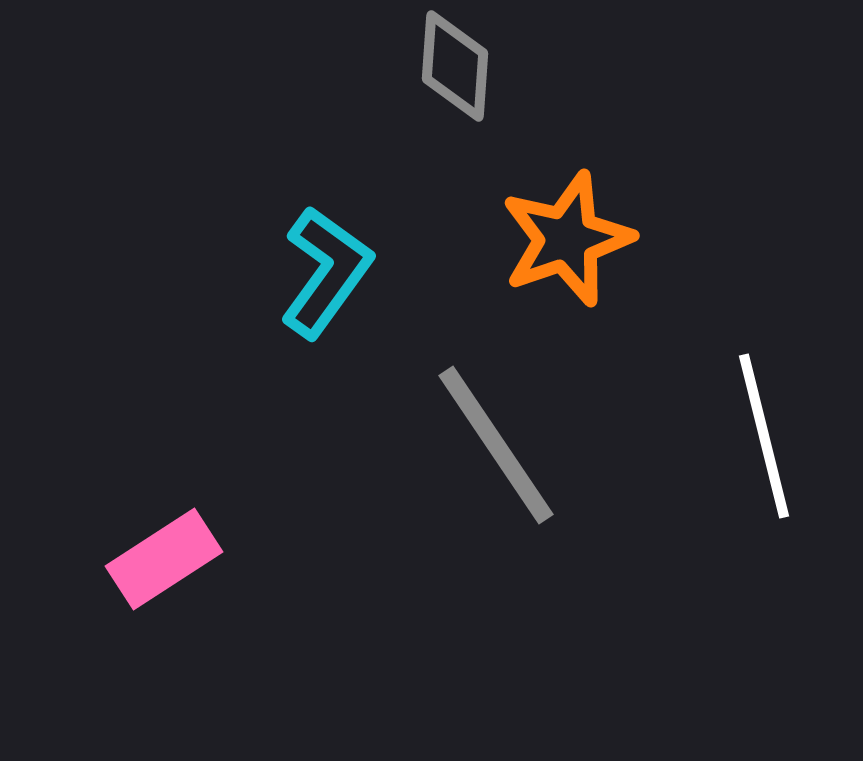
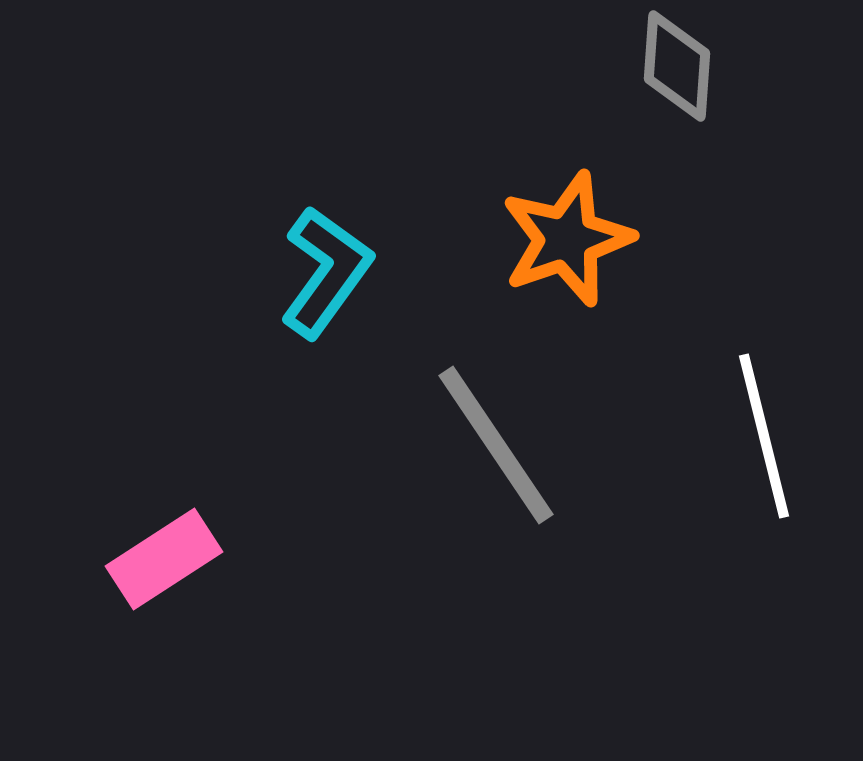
gray diamond: moved 222 px right
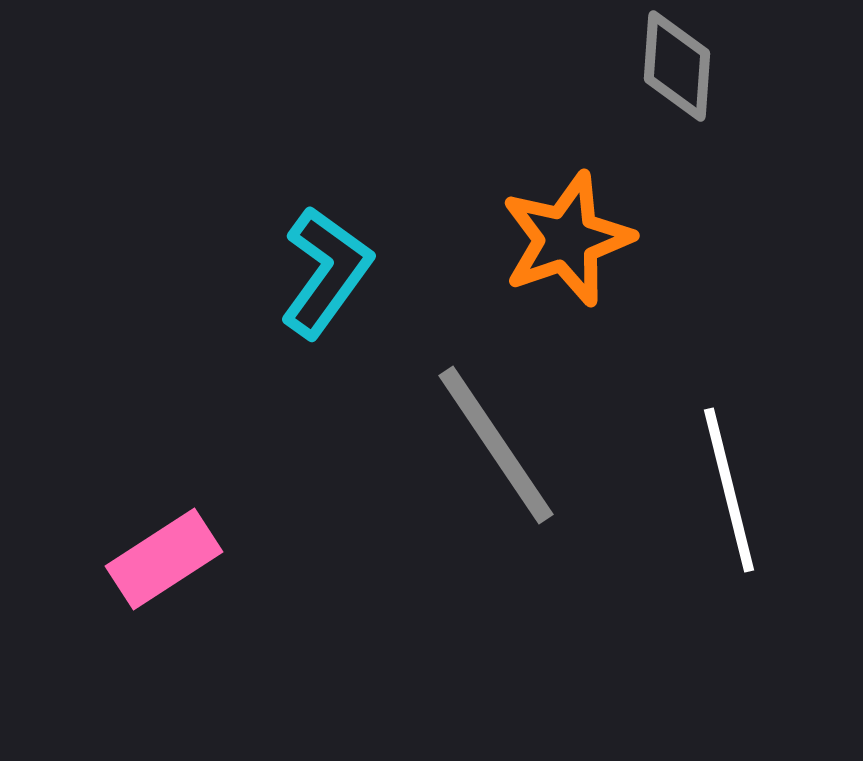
white line: moved 35 px left, 54 px down
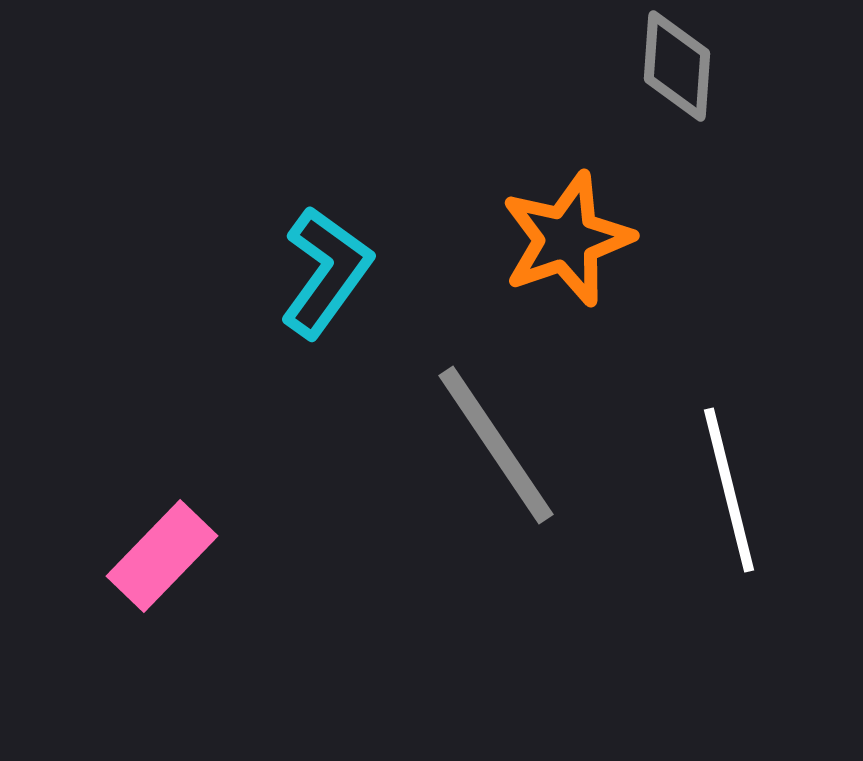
pink rectangle: moved 2 px left, 3 px up; rotated 13 degrees counterclockwise
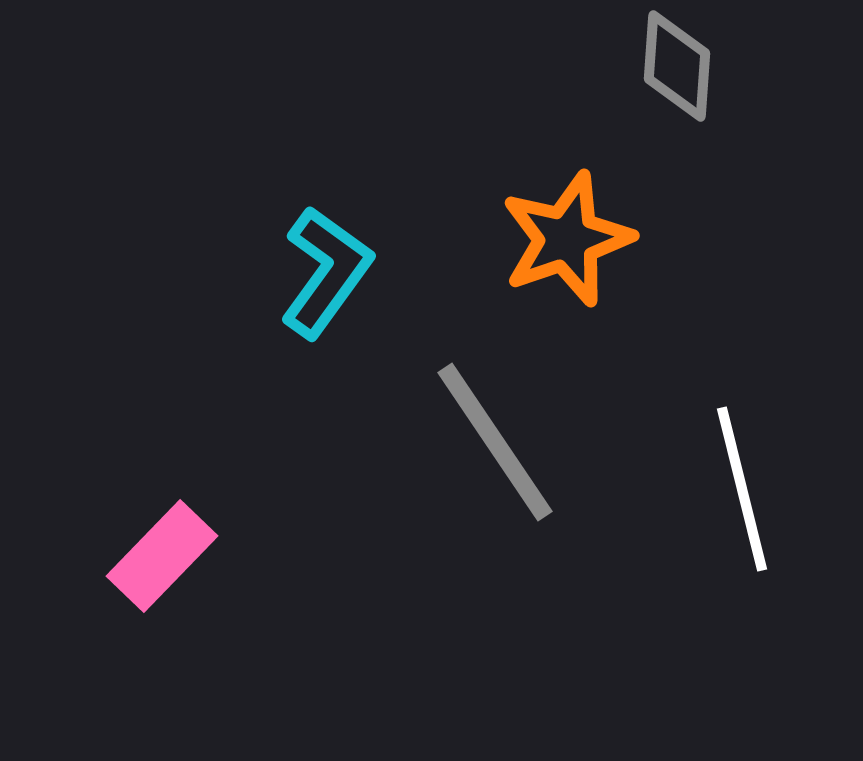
gray line: moved 1 px left, 3 px up
white line: moved 13 px right, 1 px up
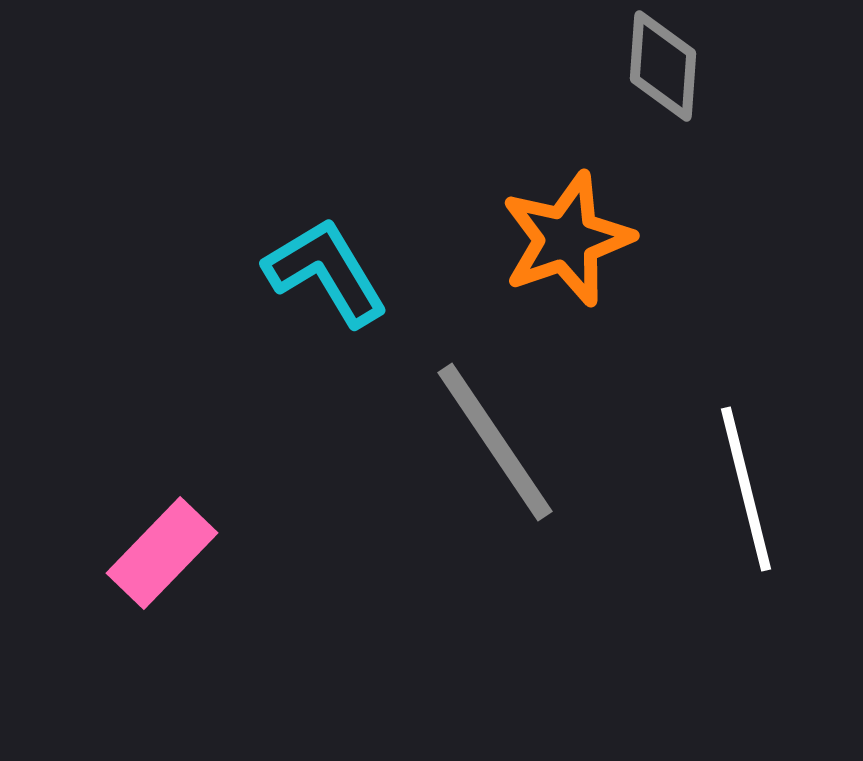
gray diamond: moved 14 px left
cyan L-shape: rotated 67 degrees counterclockwise
white line: moved 4 px right
pink rectangle: moved 3 px up
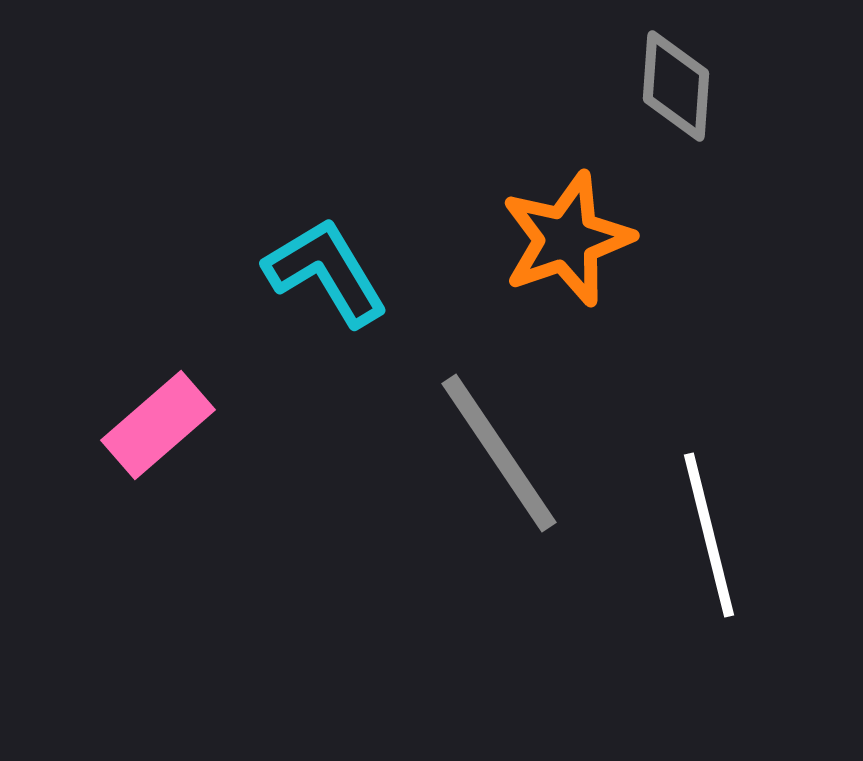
gray diamond: moved 13 px right, 20 px down
gray line: moved 4 px right, 11 px down
white line: moved 37 px left, 46 px down
pink rectangle: moved 4 px left, 128 px up; rotated 5 degrees clockwise
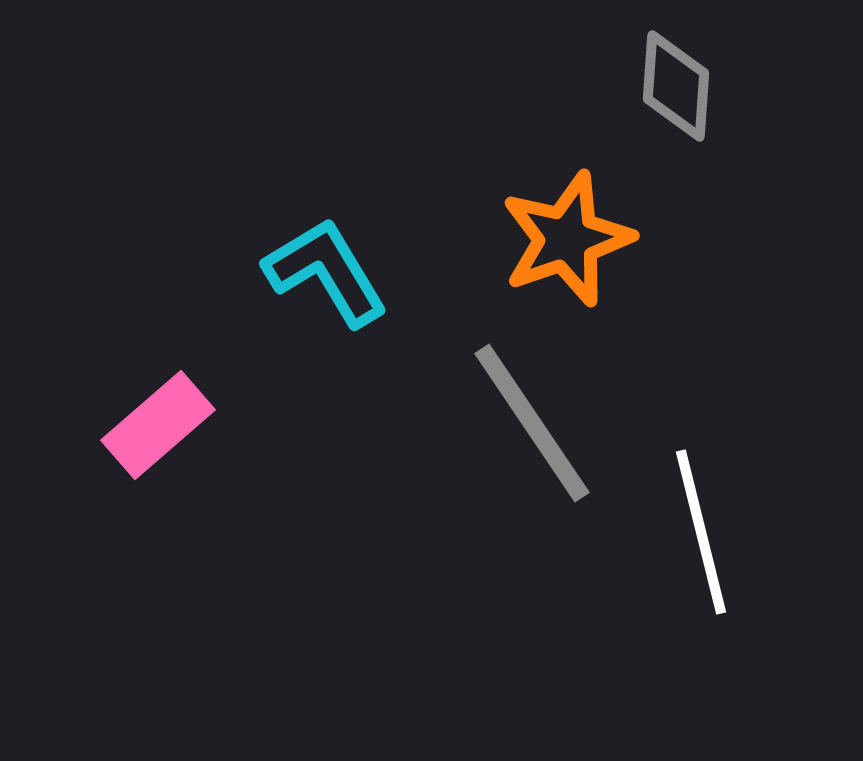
gray line: moved 33 px right, 30 px up
white line: moved 8 px left, 3 px up
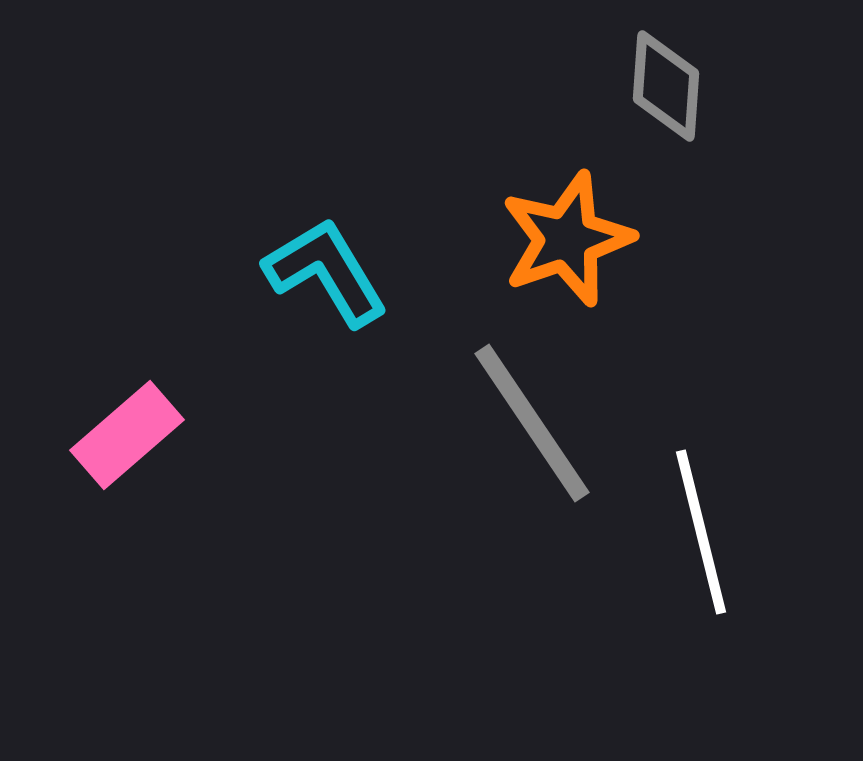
gray diamond: moved 10 px left
pink rectangle: moved 31 px left, 10 px down
